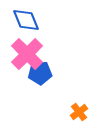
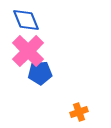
pink cross: moved 1 px right, 3 px up
orange cross: rotated 18 degrees clockwise
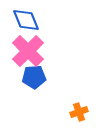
blue pentagon: moved 6 px left, 4 px down
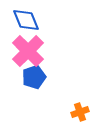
blue pentagon: rotated 15 degrees counterclockwise
orange cross: moved 1 px right
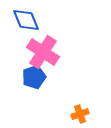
pink cross: moved 15 px right, 1 px down; rotated 12 degrees counterclockwise
orange cross: moved 2 px down
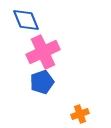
pink cross: rotated 32 degrees clockwise
blue pentagon: moved 8 px right, 5 px down
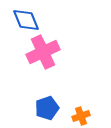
blue pentagon: moved 5 px right, 26 px down
orange cross: moved 1 px right, 2 px down
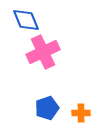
orange cross: moved 3 px up; rotated 18 degrees clockwise
